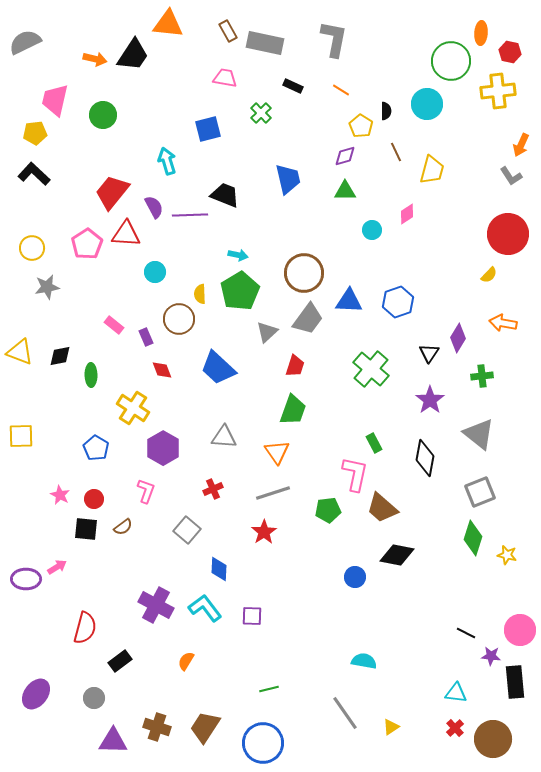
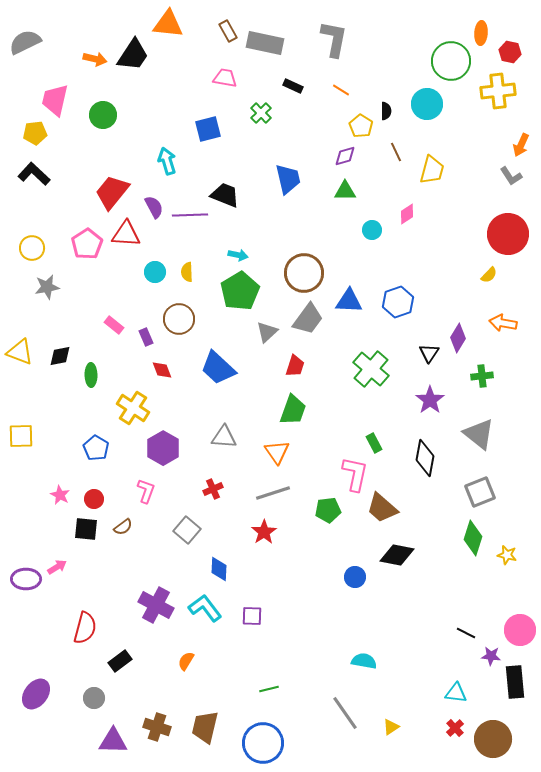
yellow semicircle at (200, 294): moved 13 px left, 22 px up
brown trapezoid at (205, 727): rotated 20 degrees counterclockwise
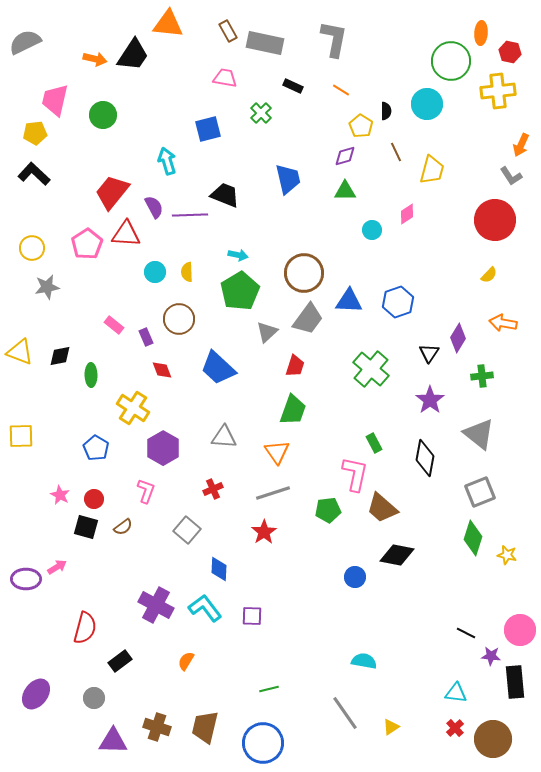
red circle at (508, 234): moved 13 px left, 14 px up
black square at (86, 529): moved 2 px up; rotated 10 degrees clockwise
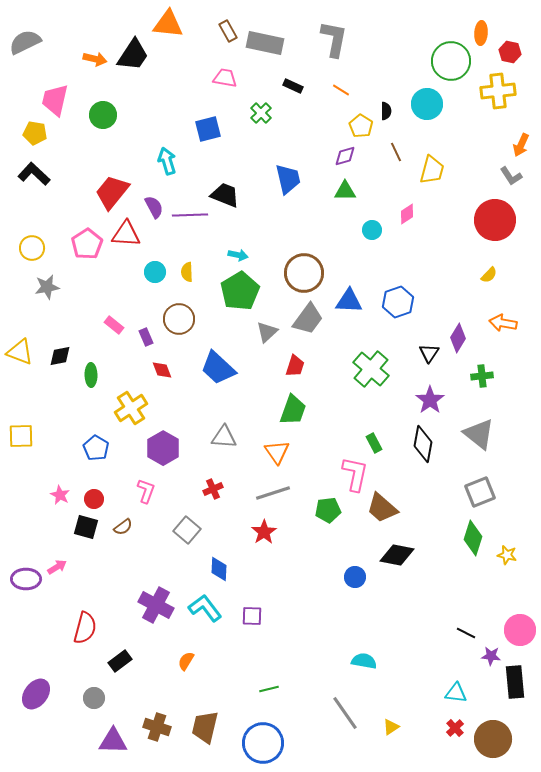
yellow pentagon at (35, 133): rotated 15 degrees clockwise
yellow cross at (133, 408): moved 2 px left; rotated 24 degrees clockwise
black diamond at (425, 458): moved 2 px left, 14 px up
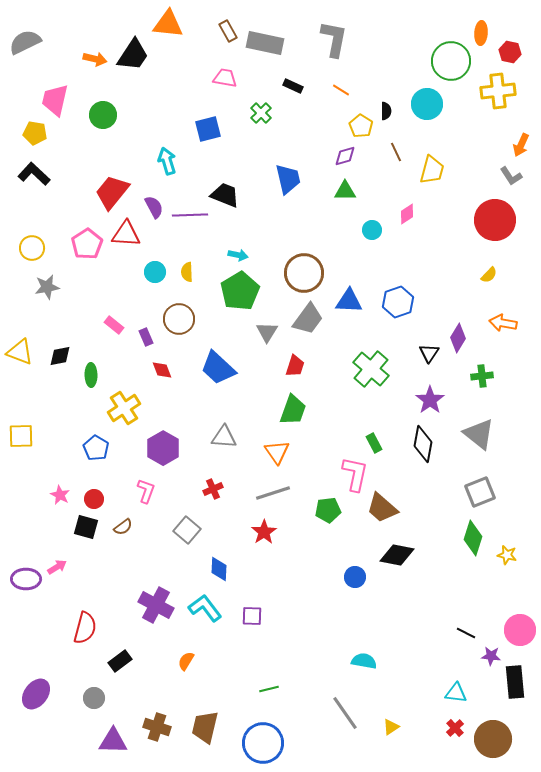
gray triangle at (267, 332): rotated 15 degrees counterclockwise
yellow cross at (131, 408): moved 7 px left
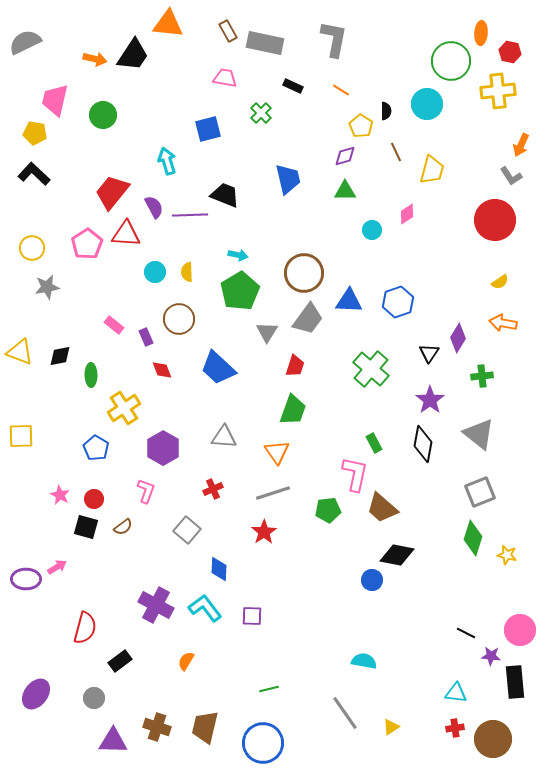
yellow semicircle at (489, 275): moved 11 px right, 7 px down; rotated 12 degrees clockwise
blue circle at (355, 577): moved 17 px right, 3 px down
red cross at (455, 728): rotated 36 degrees clockwise
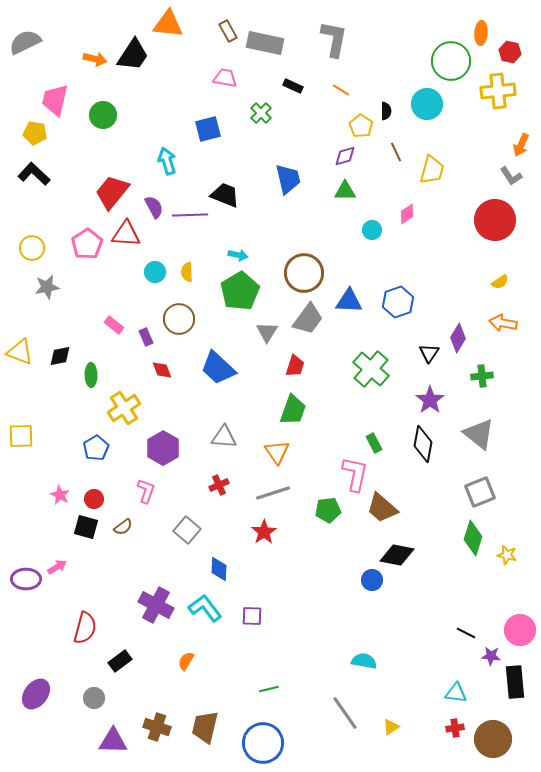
blue pentagon at (96, 448): rotated 10 degrees clockwise
red cross at (213, 489): moved 6 px right, 4 px up
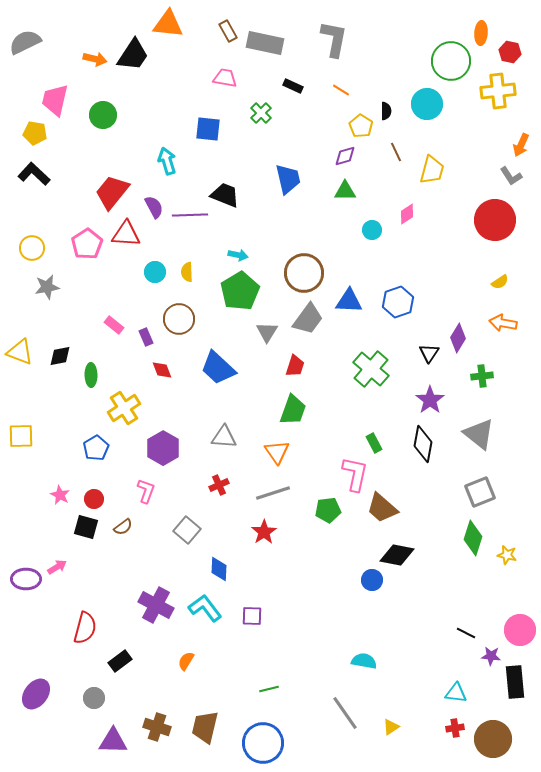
blue square at (208, 129): rotated 20 degrees clockwise
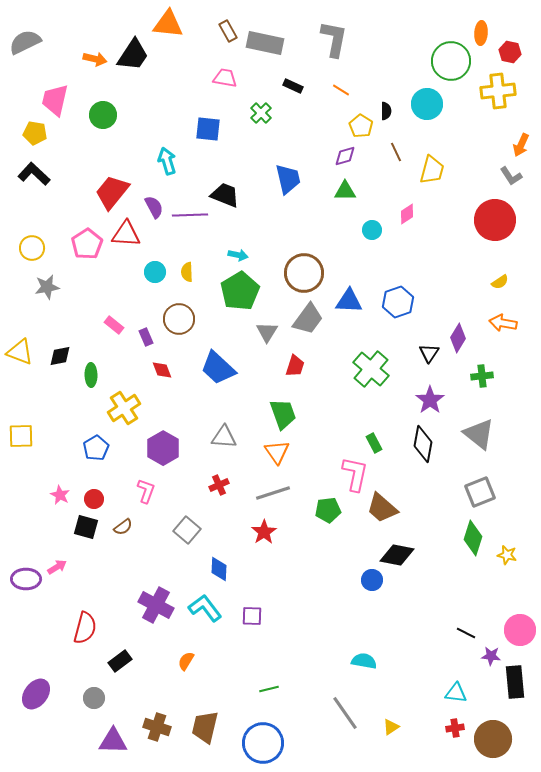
green trapezoid at (293, 410): moved 10 px left, 4 px down; rotated 40 degrees counterclockwise
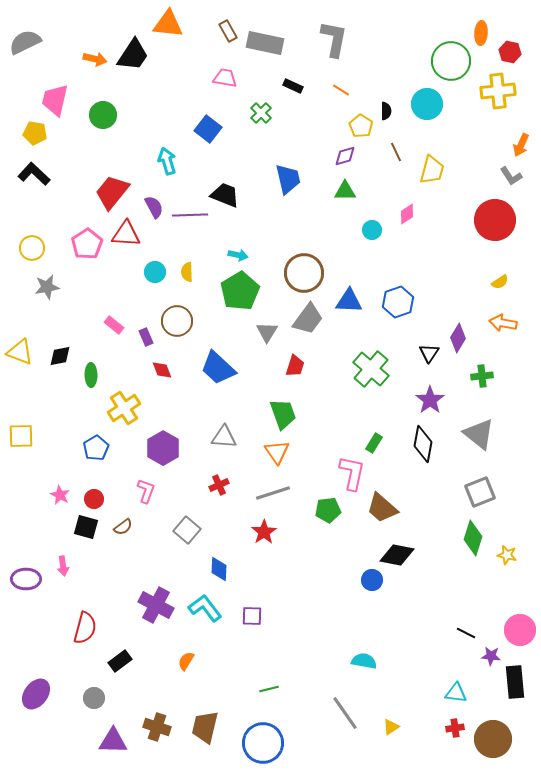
blue square at (208, 129): rotated 32 degrees clockwise
brown circle at (179, 319): moved 2 px left, 2 px down
green rectangle at (374, 443): rotated 60 degrees clockwise
pink L-shape at (355, 474): moved 3 px left, 1 px up
pink arrow at (57, 567): moved 6 px right, 1 px up; rotated 114 degrees clockwise
